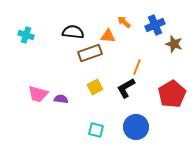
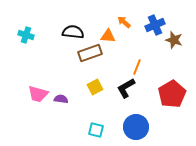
brown star: moved 4 px up
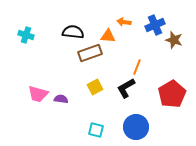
orange arrow: rotated 32 degrees counterclockwise
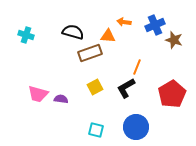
black semicircle: rotated 10 degrees clockwise
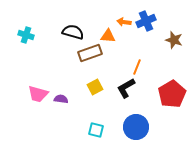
blue cross: moved 9 px left, 4 px up
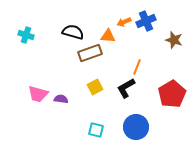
orange arrow: rotated 32 degrees counterclockwise
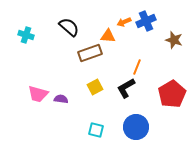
black semicircle: moved 4 px left, 5 px up; rotated 25 degrees clockwise
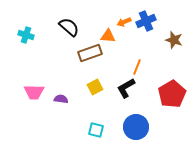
pink trapezoid: moved 4 px left, 2 px up; rotated 15 degrees counterclockwise
